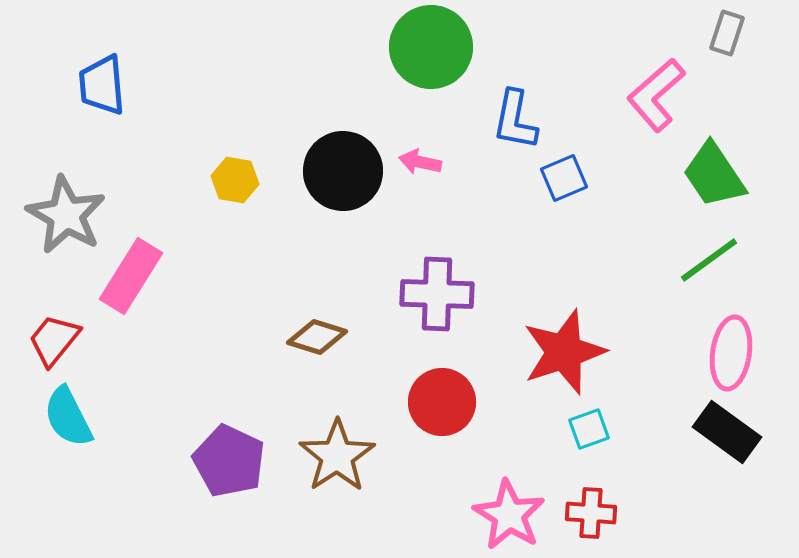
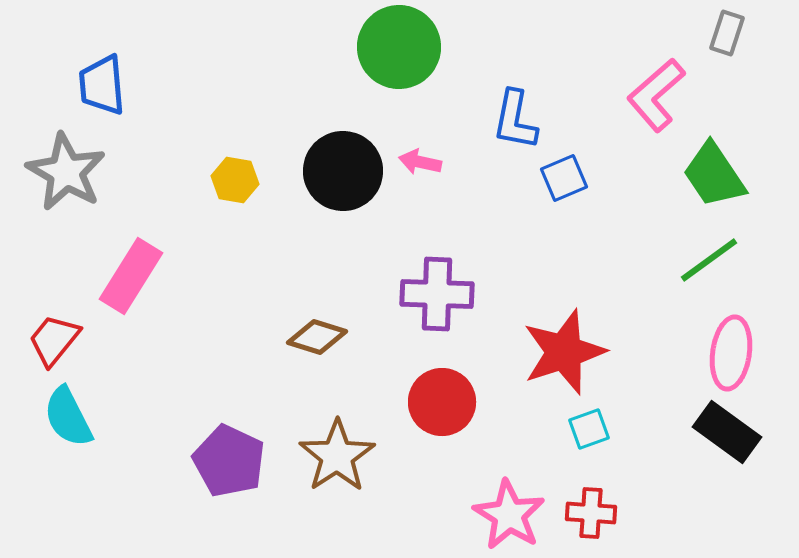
green circle: moved 32 px left
gray star: moved 43 px up
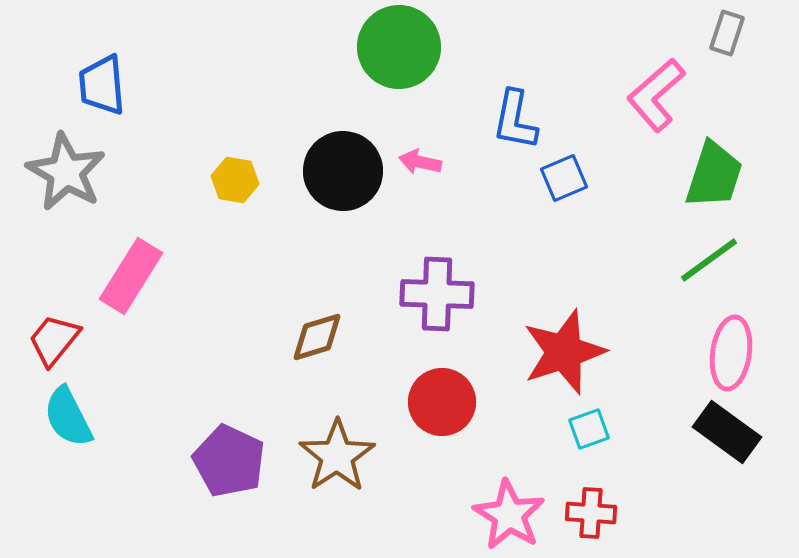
green trapezoid: rotated 128 degrees counterclockwise
brown diamond: rotated 34 degrees counterclockwise
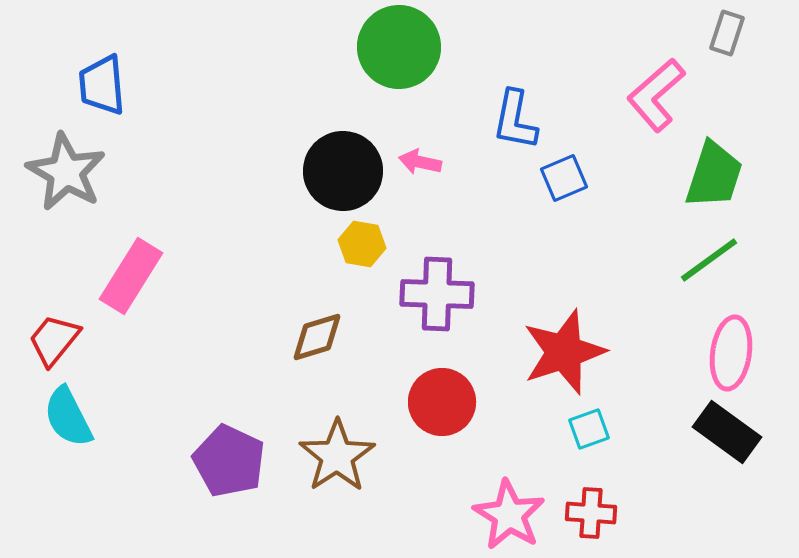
yellow hexagon: moved 127 px right, 64 px down
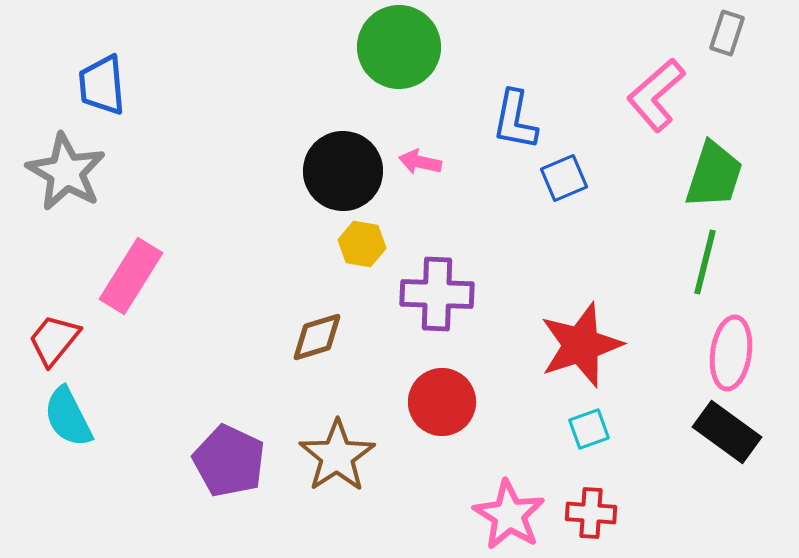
green line: moved 4 px left, 2 px down; rotated 40 degrees counterclockwise
red star: moved 17 px right, 7 px up
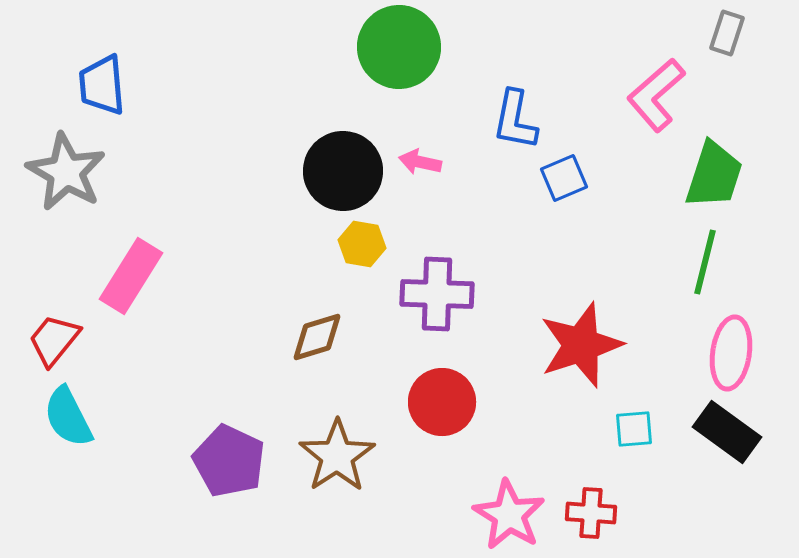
cyan square: moved 45 px right; rotated 15 degrees clockwise
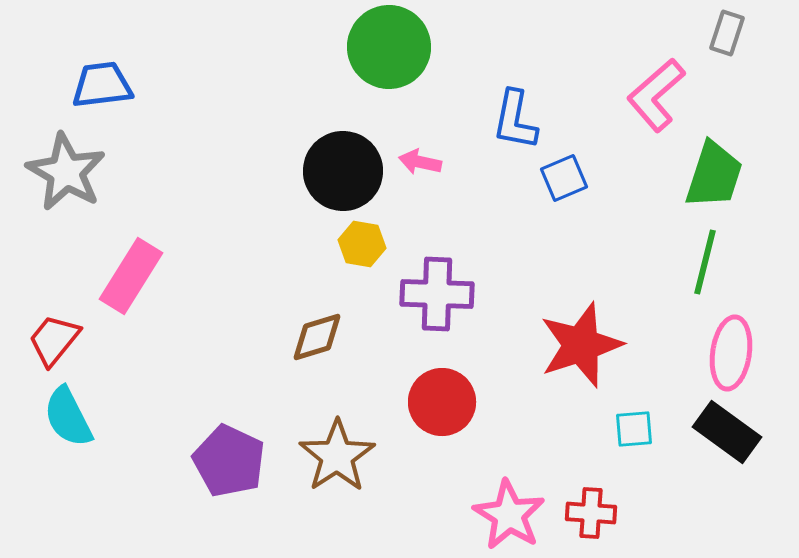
green circle: moved 10 px left
blue trapezoid: rotated 88 degrees clockwise
